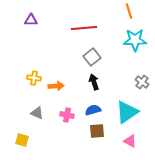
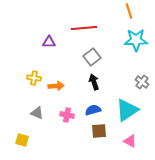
purple triangle: moved 18 px right, 22 px down
cyan star: moved 1 px right
cyan triangle: moved 2 px up
brown square: moved 2 px right
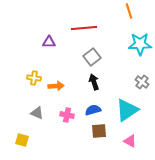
cyan star: moved 4 px right, 4 px down
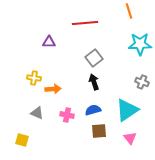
red line: moved 1 px right, 5 px up
gray square: moved 2 px right, 1 px down
gray cross: rotated 16 degrees counterclockwise
orange arrow: moved 3 px left, 3 px down
pink triangle: moved 3 px up; rotated 24 degrees clockwise
